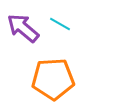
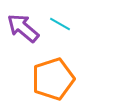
orange pentagon: rotated 15 degrees counterclockwise
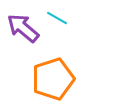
cyan line: moved 3 px left, 6 px up
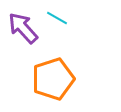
purple arrow: rotated 8 degrees clockwise
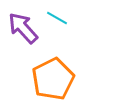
orange pentagon: rotated 9 degrees counterclockwise
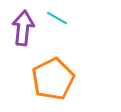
purple arrow: rotated 48 degrees clockwise
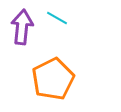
purple arrow: moved 1 px left, 1 px up
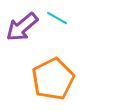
purple arrow: rotated 136 degrees counterclockwise
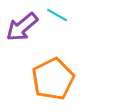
cyan line: moved 3 px up
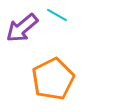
purple arrow: moved 1 px down
